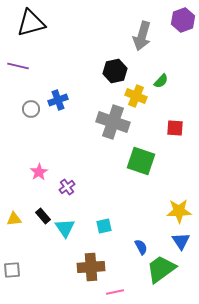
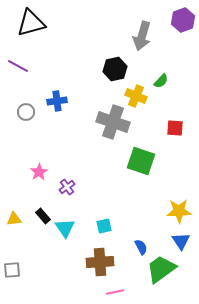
purple line: rotated 15 degrees clockwise
black hexagon: moved 2 px up
blue cross: moved 1 px left, 1 px down; rotated 12 degrees clockwise
gray circle: moved 5 px left, 3 px down
brown cross: moved 9 px right, 5 px up
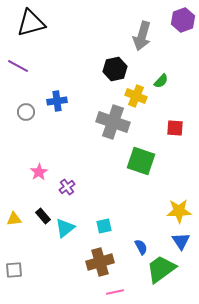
cyan triangle: rotated 25 degrees clockwise
brown cross: rotated 12 degrees counterclockwise
gray square: moved 2 px right
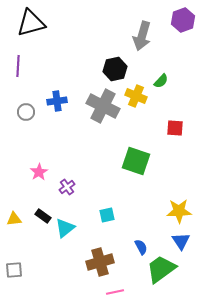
purple line: rotated 65 degrees clockwise
gray cross: moved 10 px left, 16 px up; rotated 8 degrees clockwise
green square: moved 5 px left
black rectangle: rotated 14 degrees counterclockwise
cyan square: moved 3 px right, 11 px up
